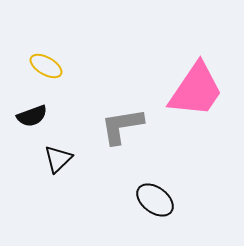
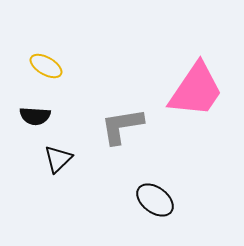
black semicircle: moved 3 px right; rotated 24 degrees clockwise
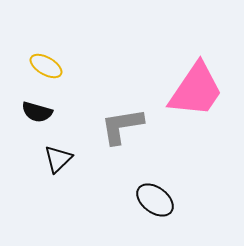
black semicircle: moved 2 px right, 4 px up; rotated 12 degrees clockwise
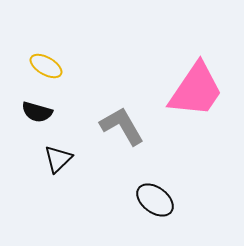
gray L-shape: rotated 69 degrees clockwise
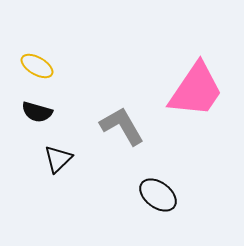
yellow ellipse: moved 9 px left
black ellipse: moved 3 px right, 5 px up
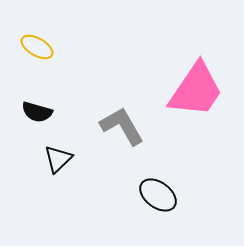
yellow ellipse: moved 19 px up
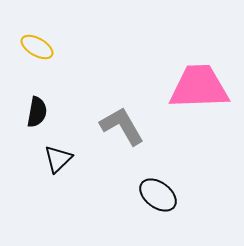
pink trapezoid: moved 3 px right, 3 px up; rotated 126 degrees counterclockwise
black semicircle: rotated 96 degrees counterclockwise
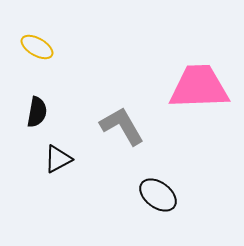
black triangle: rotated 16 degrees clockwise
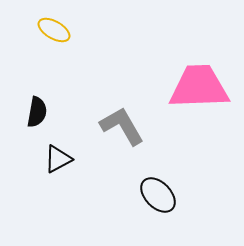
yellow ellipse: moved 17 px right, 17 px up
black ellipse: rotated 9 degrees clockwise
